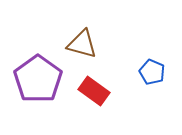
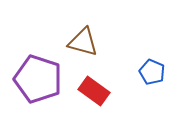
brown triangle: moved 1 px right, 2 px up
purple pentagon: rotated 18 degrees counterclockwise
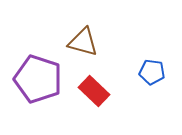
blue pentagon: rotated 15 degrees counterclockwise
red rectangle: rotated 8 degrees clockwise
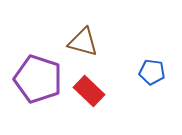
red rectangle: moved 5 px left
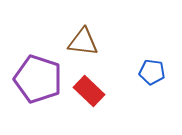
brown triangle: rotated 8 degrees counterclockwise
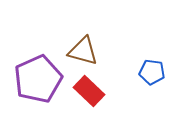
brown triangle: moved 9 px down; rotated 8 degrees clockwise
purple pentagon: rotated 30 degrees clockwise
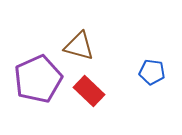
brown triangle: moved 4 px left, 5 px up
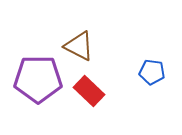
brown triangle: rotated 12 degrees clockwise
purple pentagon: rotated 24 degrees clockwise
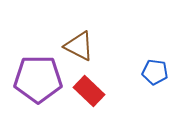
blue pentagon: moved 3 px right
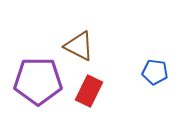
purple pentagon: moved 2 px down
red rectangle: rotated 72 degrees clockwise
